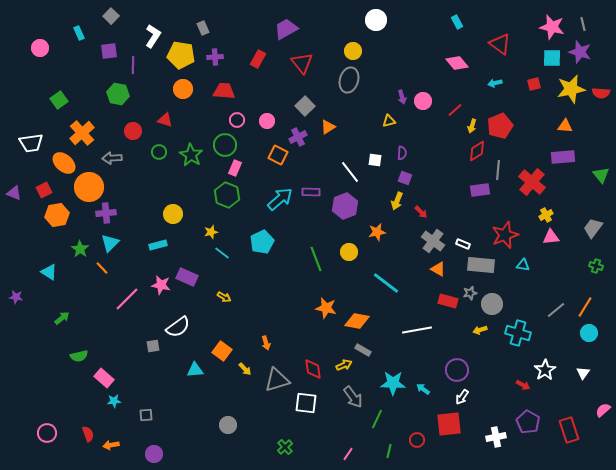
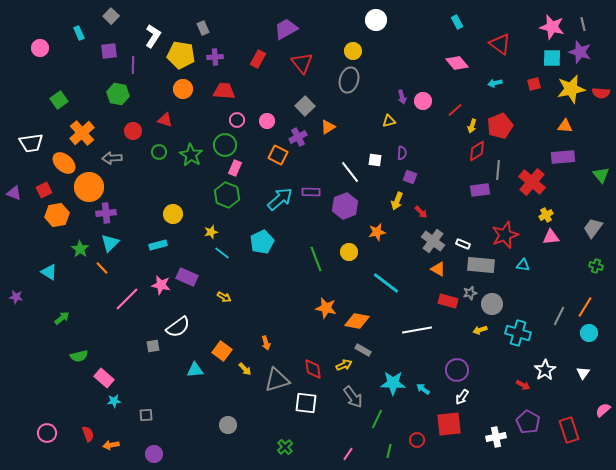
purple square at (405, 178): moved 5 px right, 1 px up
gray line at (556, 310): moved 3 px right, 6 px down; rotated 24 degrees counterclockwise
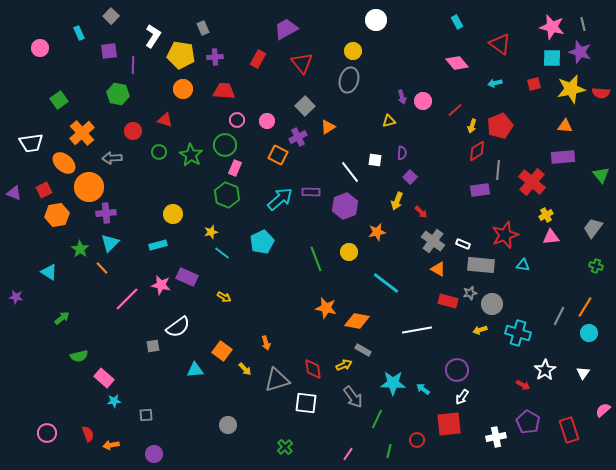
purple square at (410, 177): rotated 24 degrees clockwise
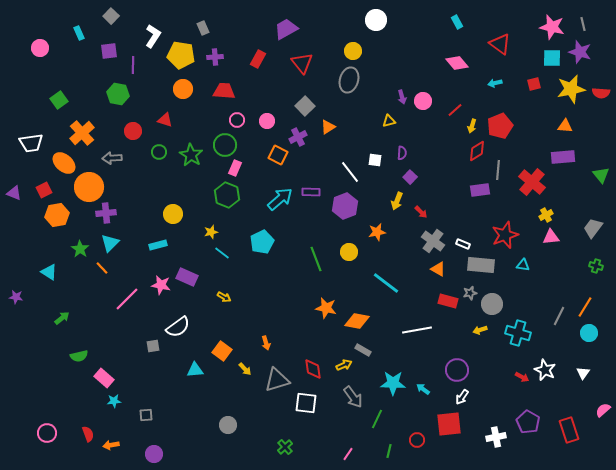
white star at (545, 370): rotated 15 degrees counterclockwise
red arrow at (523, 385): moved 1 px left, 8 px up
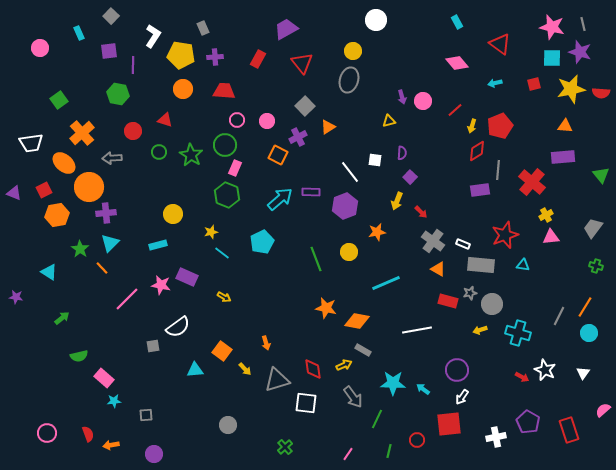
cyan line at (386, 283): rotated 60 degrees counterclockwise
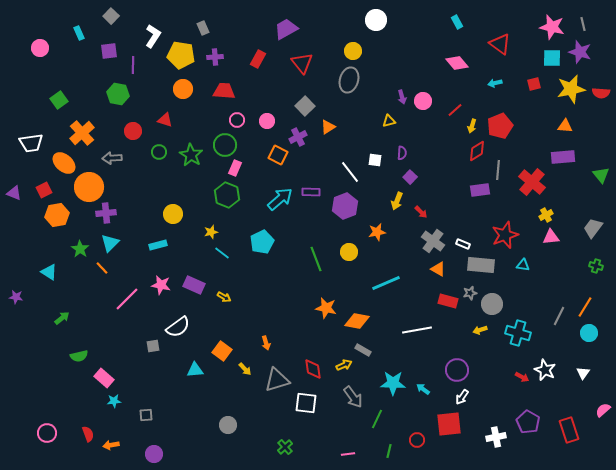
purple rectangle at (187, 277): moved 7 px right, 8 px down
pink line at (348, 454): rotated 48 degrees clockwise
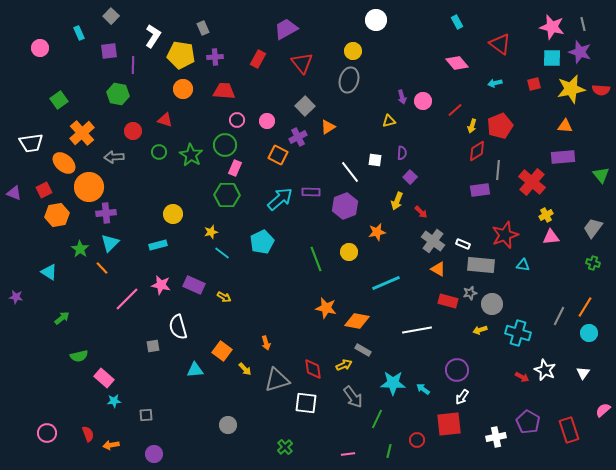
red semicircle at (601, 93): moved 3 px up
gray arrow at (112, 158): moved 2 px right, 1 px up
green hexagon at (227, 195): rotated 20 degrees counterclockwise
green cross at (596, 266): moved 3 px left, 3 px up
white semicircle at (178, 327): rotated 110 degrees clockwise
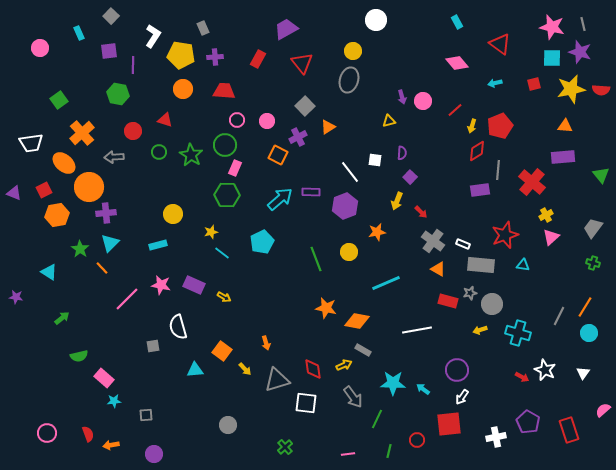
pink triangle at (551, 237): rotated 36 degrees counterclockwise
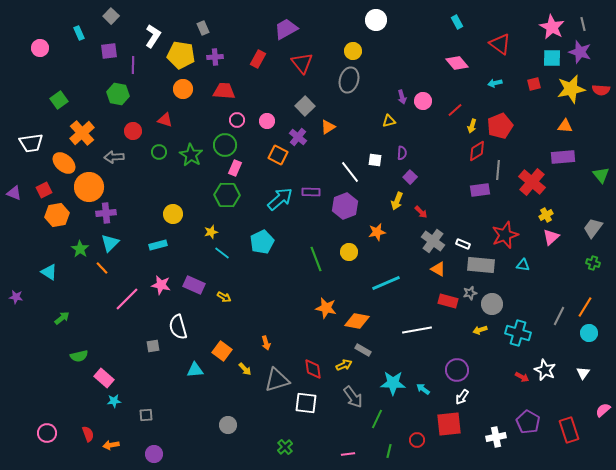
pink star at (552, 27): rotated 15 degrees clockwise
purple cross at (298, 137): rotated 24 degrees counterclockwise
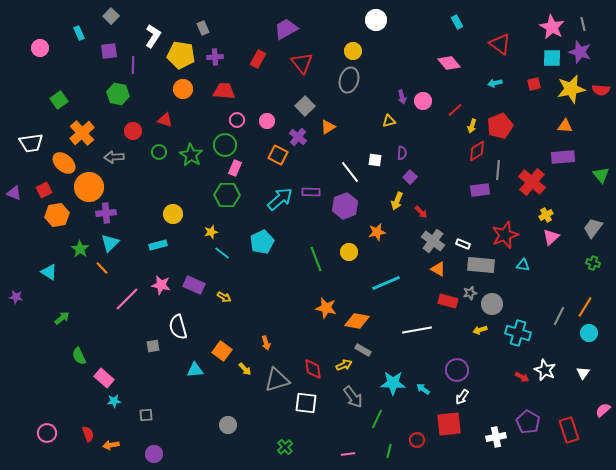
pink diamond at (457, 63): moved 8 px left
green semicircle at (79, 356): rotated 78 degrees clockwise
